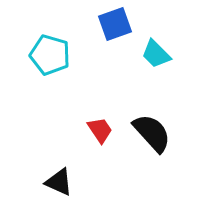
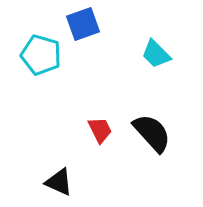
blue square: moved 32 px left
cyan pentagon: moved 9 px left
red trapezoid: rotated 8 degrees clockwise
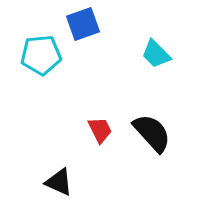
cyan pentagon: rotated 21 degrees counterclockwise
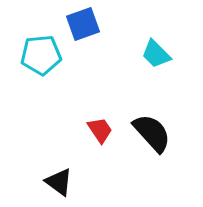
red trapezoid: rotated 8 degrees counterclockwise
black triangle: rotated 12 degrees clockwise
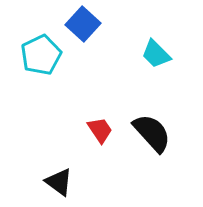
blue square: rotated 28 degrees counterclockwise
cyan pentagon: rotated 21 degrees counterclockwise
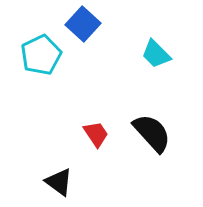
red trapezoid: moved 4 px left, 4 px down
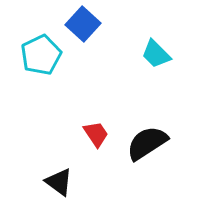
black semicircle: moved 5 px left, 10 px down; rotated 81 degrees counterclockwise
